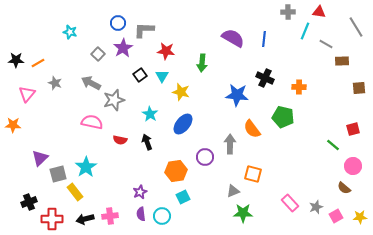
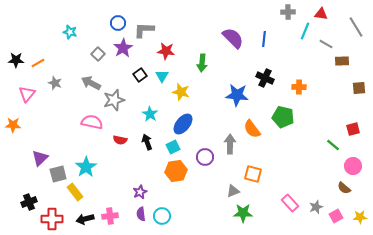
red triangle at (319, 12): moved 2 px right, 2 px down
purple semicircle at (233, 38): rotated 15 degrees clockwise
cyan square at (183, 197): moved 10 px left, 50 px up
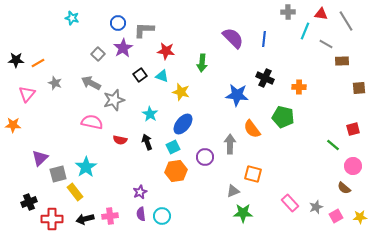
gray line at (356, 27): moved 10 px left, 6 px up
cyan star at (70, 32): moved 2 px right, 14 px up
cyan triangle at (162, 76): rotated 40 degrees counterclockwise
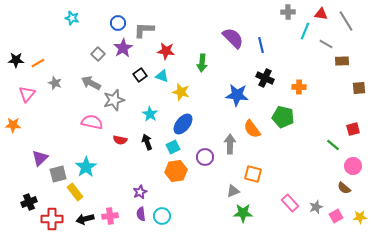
blue line at (264, 39): moved 3 px left, 6 px down; rotated 21 degrees counterclockwise
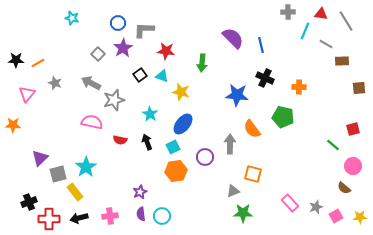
red cross at (52, 219): moved 3 px left
black arrow at (85, 219): moved 6 px left, 1 px up
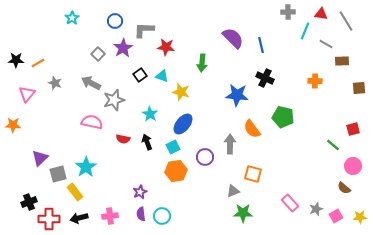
cyan star at (72, 18): rotated 24 degrees clockwise
blue circle at (118, 23): moved 3 px left, 2 px up
red star at (166, 51): moved 4 px up
orange cross at (299, 87): moved 16 px right, 6 px up
red semicircle at (120, 140): moved 3 px right, 1 px up
gray star at (316, 207): moved 2 px down
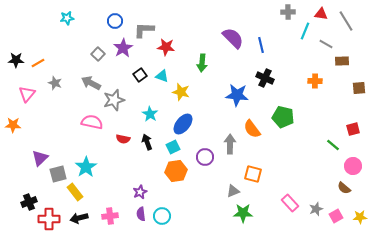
cyan star at (72, 18): moved 5 px left; rotated 24 degrees clockwise
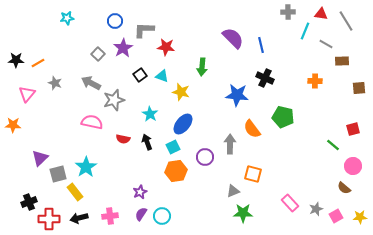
green arrow at (202, 63): moved 4 px down
purple semicircle at (141, 214): rotated 40 degrees clockwise
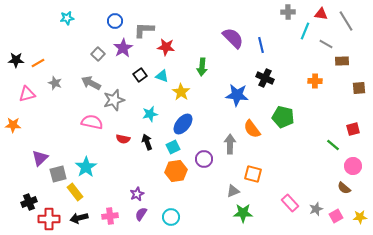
yellow star at (181, 92): rotated 18 degrees clockwise
pink triangle at (27, 94): rotated 36 degrees clockwise
cyan star at (150, 114): rotated 28 degrees clockwise
purple circle at (205, 157): moved 1 px left, 2 px down
purple star at (140, 192): moved 3 px left, 2 px down
cyan circle at (162, 216): moved 9 px right, 1 px down
